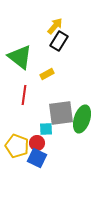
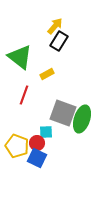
red line: rotated 12 degrees clockwise
gray square: moved 2 px right; rotated 28 degrees clockwise
cyan square: moved 3 px down
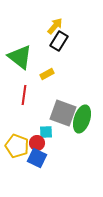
red line: rotated 12 degrees counterclockwise
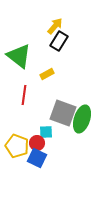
green triangle: moved 1 px left, 1 px up
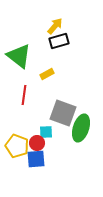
black rectangle: rotated 42 degrees clockwise
green ellipse: moved 1 px left, 9 px down
blue square: moved 1 px left, 1 px down; rotated 30 degrees counterclockwise
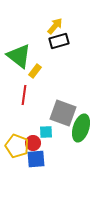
yellow rectangle: moved 12 px left, 3 px up; rotated 24 degrees counterclockwise
red circle: moved 4 px left
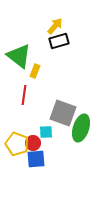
yellow rectangle: rotated 16 degrees counterclockwise
yellow pentagon: moved 2 px up
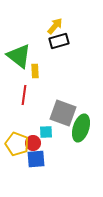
yellow rectangle: rotated 24 degrees counterclockwise
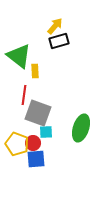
gray square: moved 25 px left
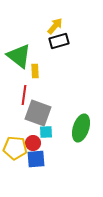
yellow pentagon: moved 2 px left, 4 px down; rotated 15 degrees counterclockwise
